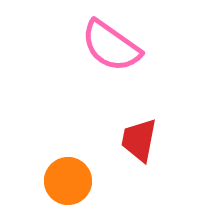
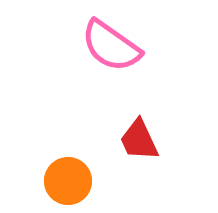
red trapezoid: rotated 36 degrees counterclockwise
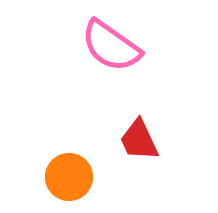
orange circle: moved 1 px right, 4 px up
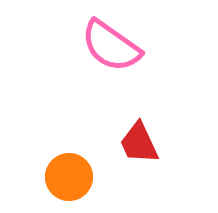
red trapezoid: moved 3 px down
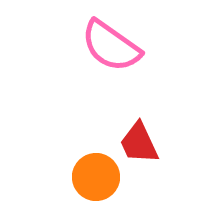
orange circle: moved 27 px right
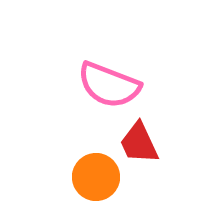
pink semicircle: moved 2 px left, 39 px down; rotated 14 degrees counterclockwise
